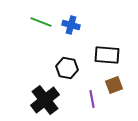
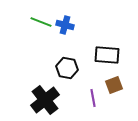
blue cross: moved 6 px left
purple line: moved 1 px right, 1 px up
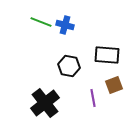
black hexagon: moved 2 px right, 2 px up
black cross: moved 3 px down
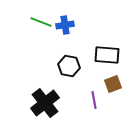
blue cross: rotated 24 degrees counterclockwise
brown square: moved 1 px left, 1 px up
purple line: moved 1 px right, 2 px down
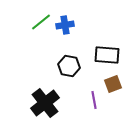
green line: rotated 60 degrees counterclockwise
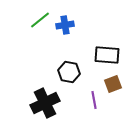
green line: moved 1 px left, 2 px up
black hexagon: moved 6 px down
black cross: rotated 12 degrees clockwise
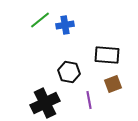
purple line: moved 5 px left
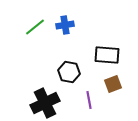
green line: moved 5 px left, 7 px down
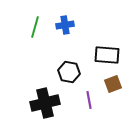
green line: rotated 35 degrees counterclockwise
black cross: rotated 12 degrees clockwise
